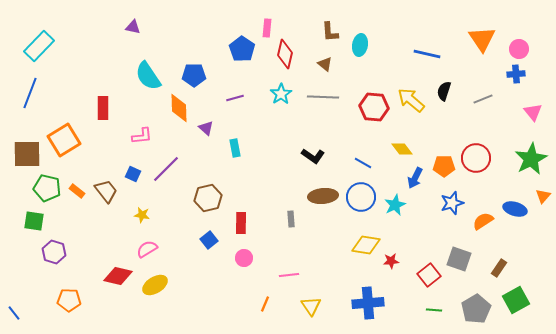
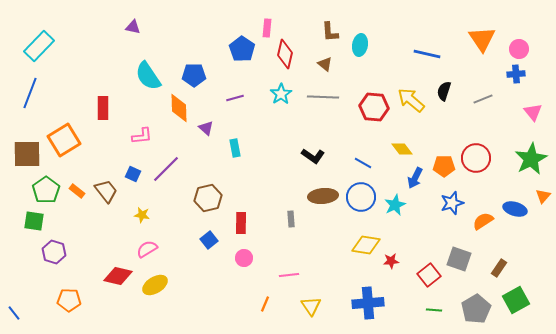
green pentagon at (47, 188): moved 1 px left, 2 px down; rotated 24 degrees clockwise
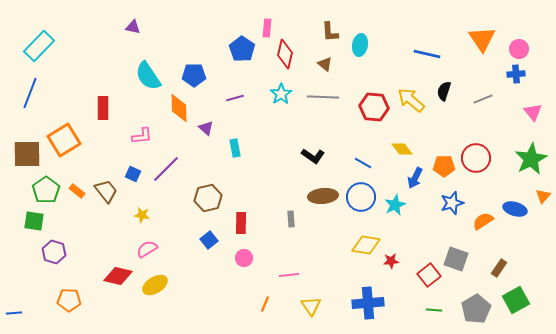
gray square at (459, 259): moved 3 px left
blue line at (14, 313): rotated 56 degrees counterclockwise
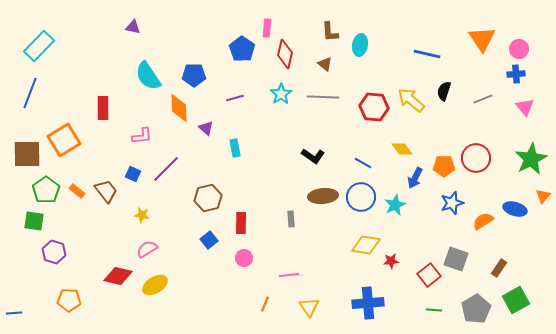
pink triangle at (533, 112): moved 8 px left, 5 px up
yellow triangle at (311, 306): moved 2 px left, 1 px down
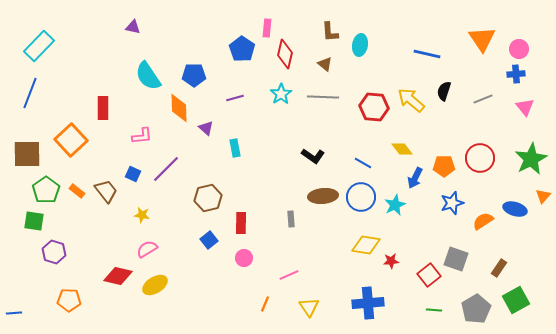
orange square at (64, 140): moved 7 px right; rotated 12 degrees counterclockwise
red circle at (476, 158): moved 4 px right
pink line at (289, 275): rotated 18 degrees counterclockwise
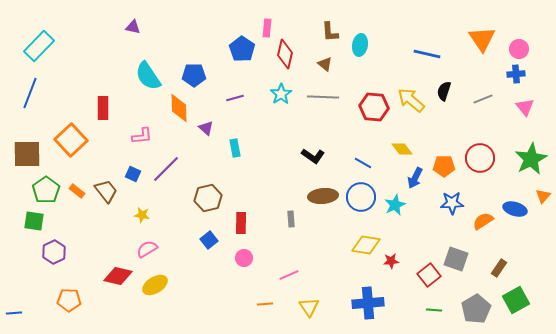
blue star at (452, 203): rotated 15 degrees clockwise
purple hexagon at (54, 252): rotated 15 degrees clockwise
orange line at (265, 304): rotated 63 degrees clockwise
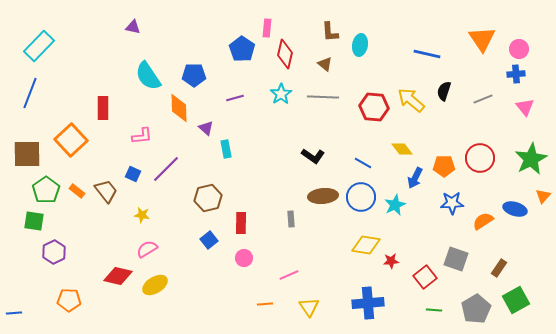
cyan rectangle at (235, 148): moved 9 px left, 1 px down
red square at (429, 275): moved 4 px left, 2 px down
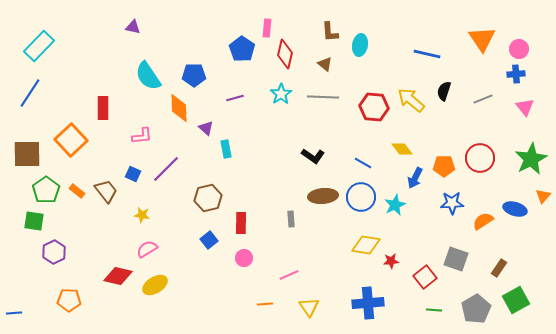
blue line at (30, 93): rotated 12 degrees clockwise
